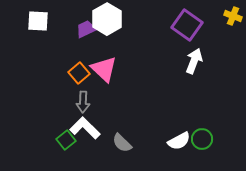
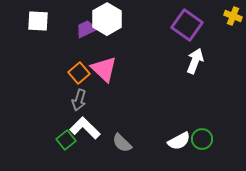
white arrow: moved 1 px right
gray arrow: moved 4 px left, 2 px up; rotated 15 degrees clockwise
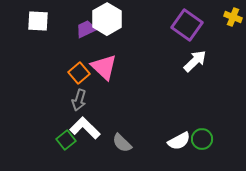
yellow cross: moved 1 px down
white arrow: rotated 25 degrees clockwise
pink triangle: moved 2 px up
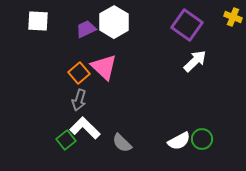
white hexagon: moved 7 px right, 3 px down
